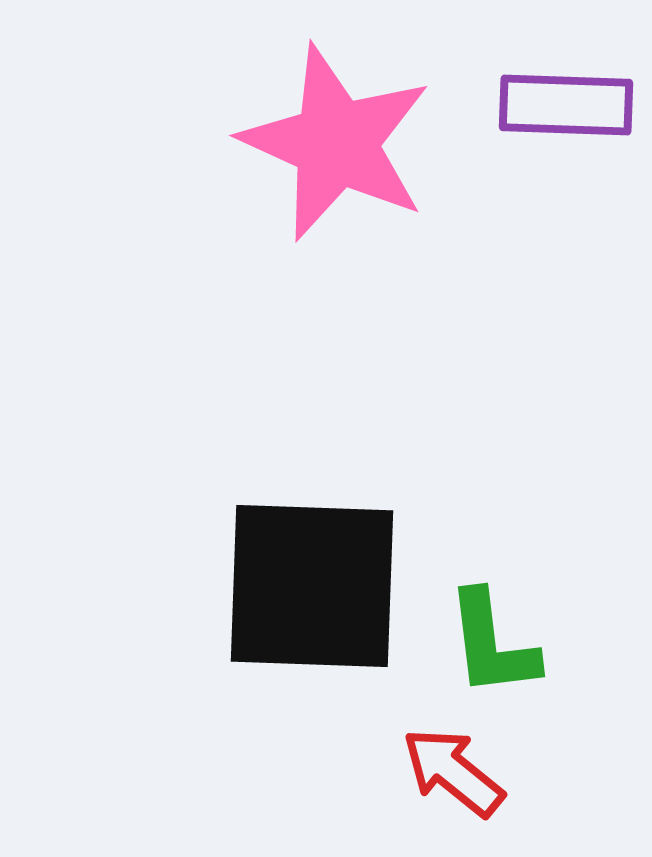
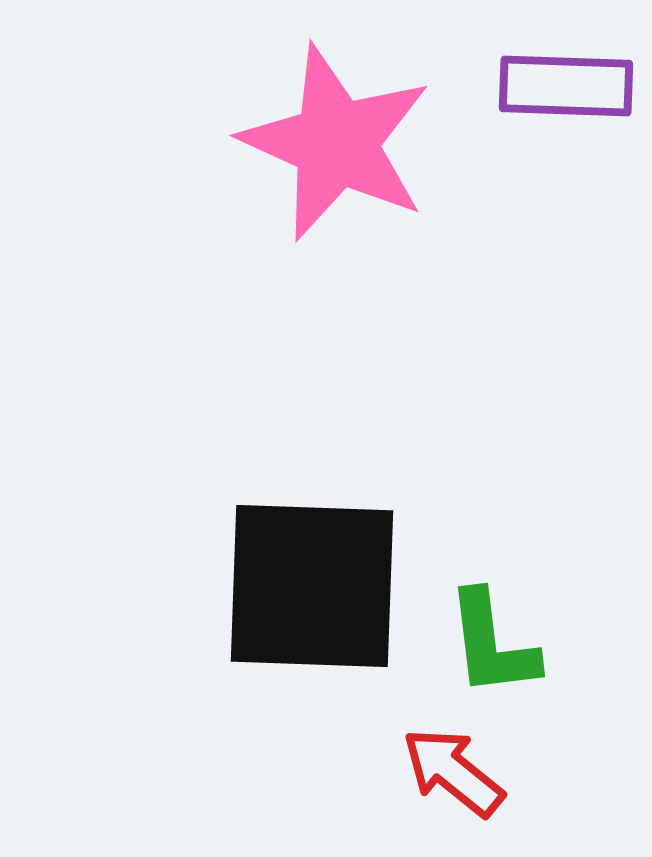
purple rectangle: moved 19 px up
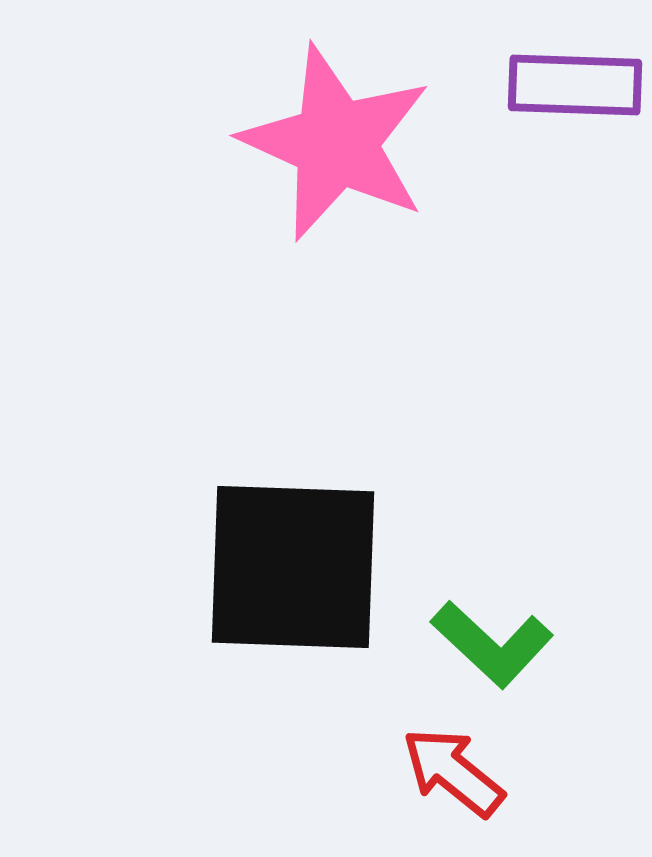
purple rectangle: moved 9 px right, 1 px up
black square: moved 19 px left, 19 px up
green L-shape: rotated 40 degrees counterclockwise
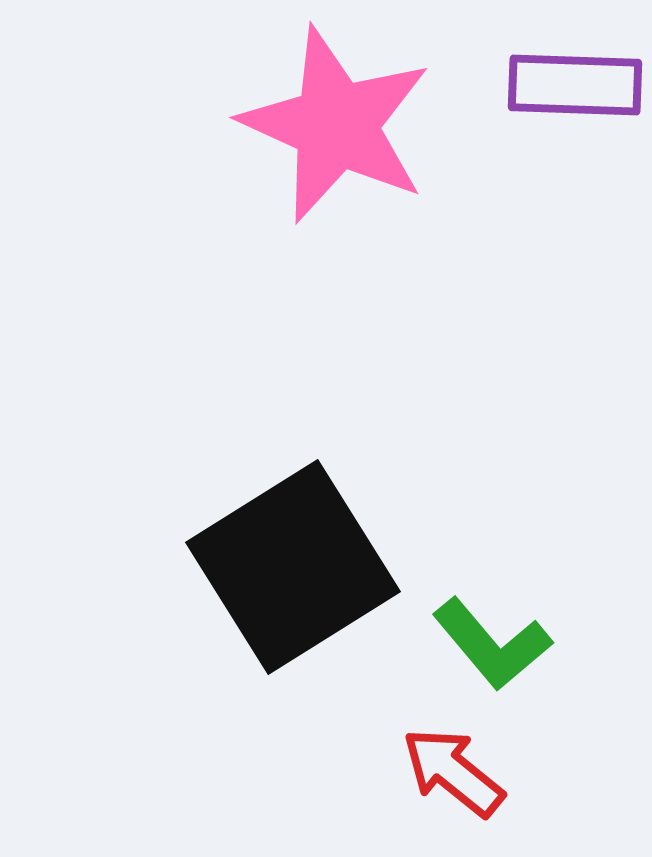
pink star: moved 18 px up
black square: rotated 34 degrees counterclockwise
green L-shape: rotated 7 degrees clockwise
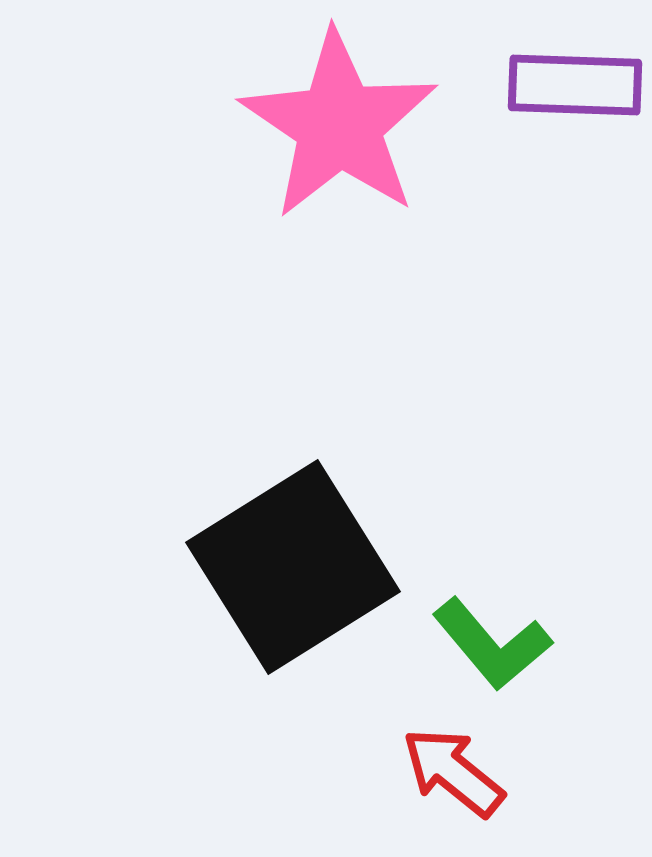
pink star: moved 3 px right; rotated 10 degrees clockwise
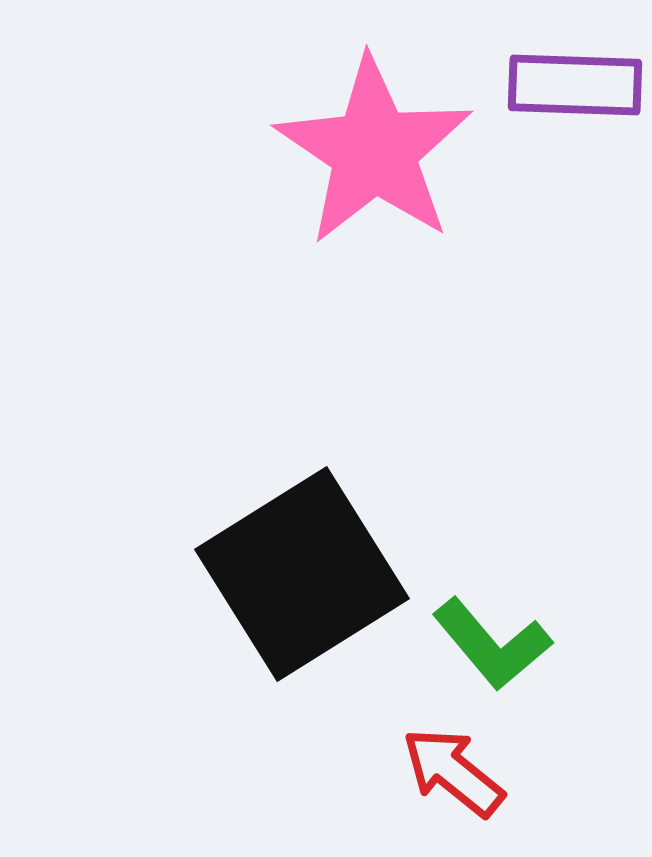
pink star: moved 35 px right, 26 px down
black square: moved 9 px right, 7 px down
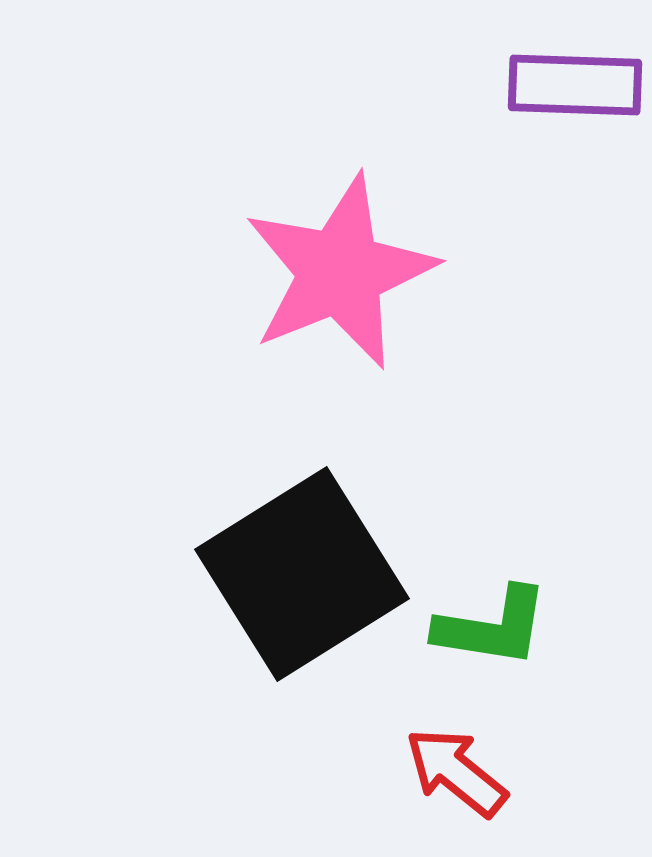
pink star: moved 34 px left, 121 px down; rotated 16 degrees clockwise
green L-shape: moved 17 px up; rotated 41 degrees counterclockwise
red arrow: moved 3 px right
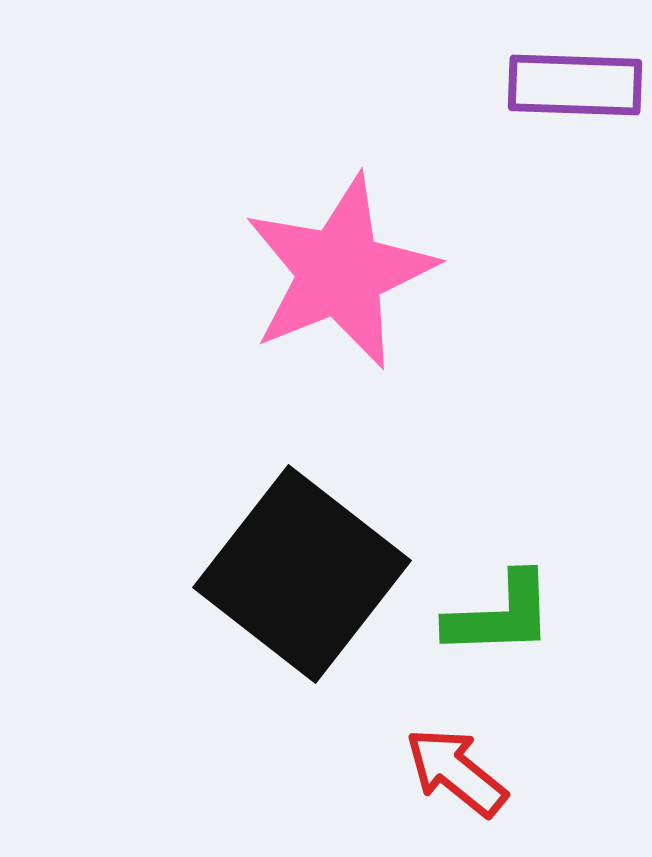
black square: rotated 20 degrees counterclockwise
green L-shape: moved 8 px right, 12 px up; rotated 11 degrees counterclockwise
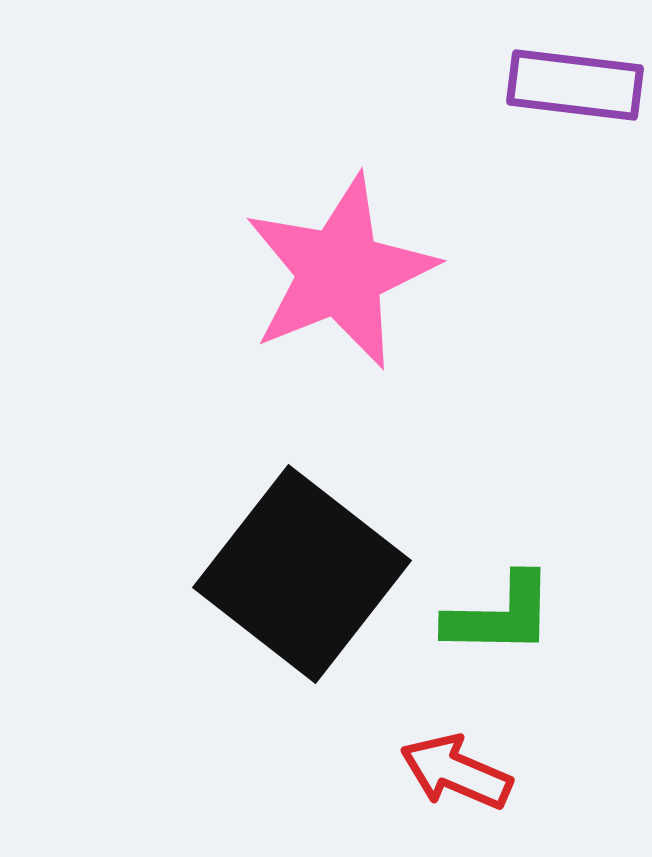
purple rectangle: rotated 5 degrees clockwise
green L-shape: rotated 3 degrees clockwise
red arrow: rotated 16 degrees counterclockwise
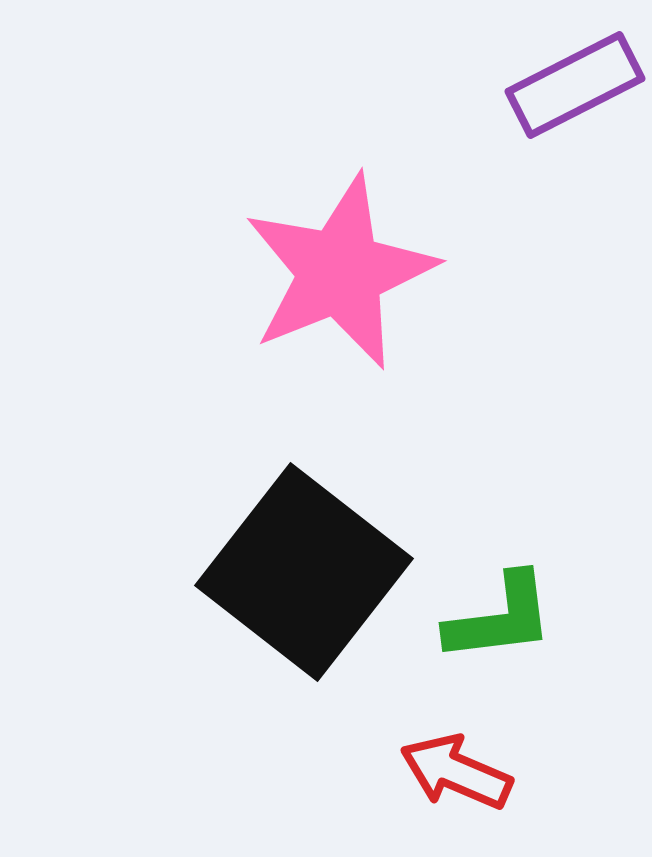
purple rectangle: rotated 34 degrees counterclockwise
black square: moved 2 px right, 2 px up
green L-shape: moved 3 px down; rotated 8 degrees counterclockwise
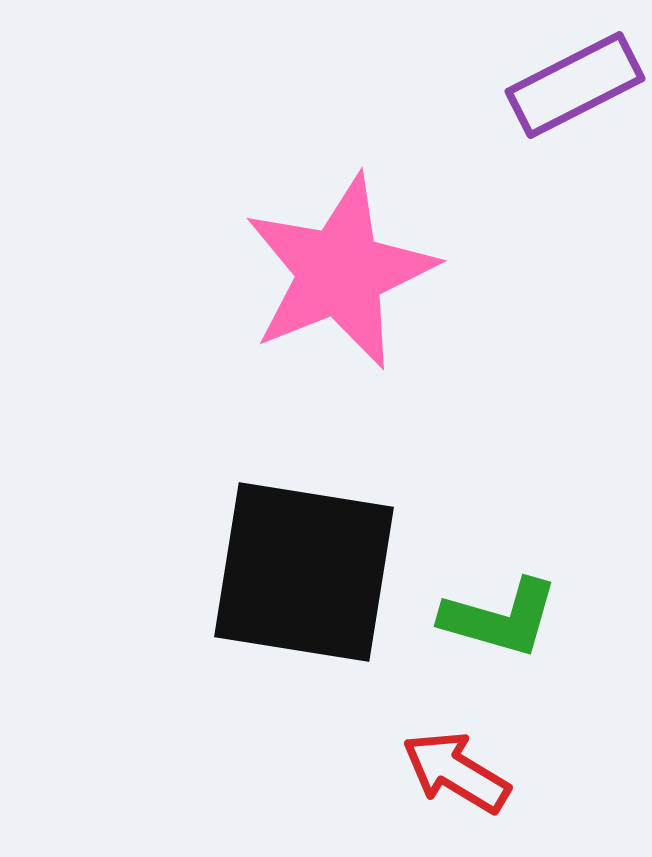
black square: rotated 29 degrees counterclockwise
green L-shape: rotated 23 degrees clockwise
red arrow: rotated 8 degrees clockwise
